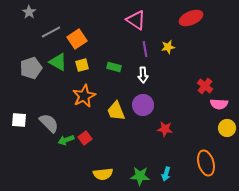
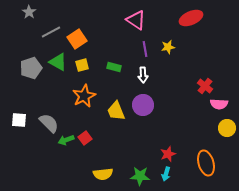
red star: moved 3 px right, 25 px down; rotated 28 degrees counterclockwise
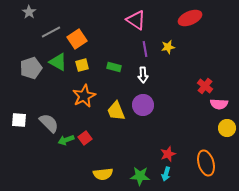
red ellipse: moved 1 px left
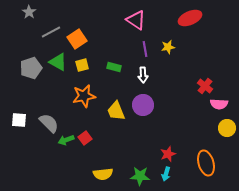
orange star: rotated 15 degrees clockwise
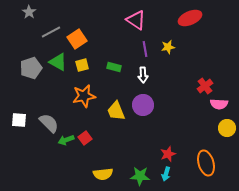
red cross: rotated 14 degrees clockwise
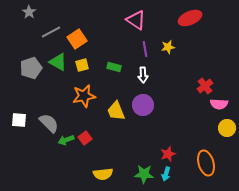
green star: moved 4 px right, 2 px up
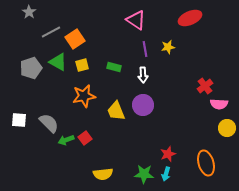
orange square: moved 2 px left
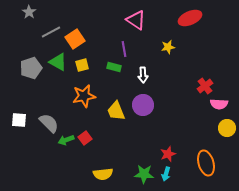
purple line: moved 21 px left
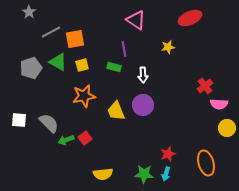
orange square: rotated 24 degrees clockwise
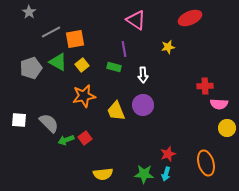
yellow square: rotated 24 degrees counterclockwise
red cross: rotated 35 degrees clockwise
